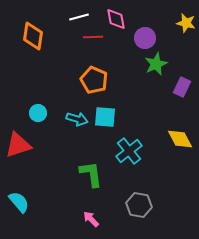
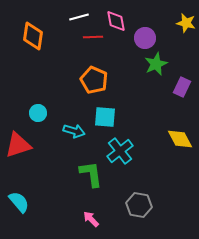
pink diamond: moved 2 px down
cyan arrow: moved 3 px left, 12 px down
cyan cross: moved 9 px left
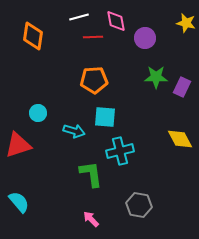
green star: moved 13 px down; rotated 25 degrees clockwise
orange pentagon: rotated 28 degrees counterclockwise
cyan cross: rotated 24 degrees clockwise
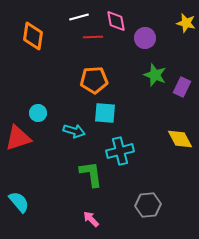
green star: moved 1 px left, 2 px up; rotated 20 degrees clockwise
cyan square: moved 4 px up
red triangle: moved 7 px up
gray hexagon: moved 9 px right; rotated 15 degrees counterclockwise
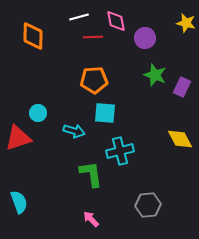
orange diamond: rotated 8 degrees counterclockwise
cyan semicircle: rotated 20 degrees clockwise
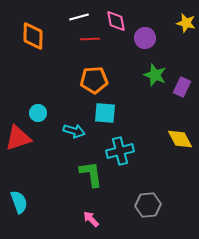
red line: moved 3 px left, 2 px down
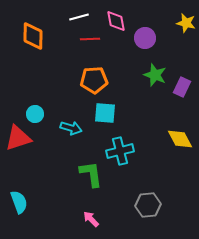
cyan circle: moved 3 px left, 1 px down
cyan arrow: moved 3 px left, 3 px up
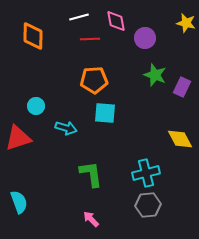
cyan circle: moved 1 px right, 8 px up
cyan arrow: moved 5 px left
cyan cross: moved 26 px right, 22 px down
